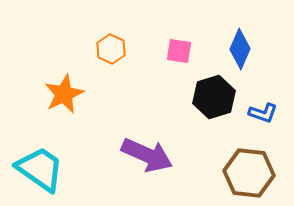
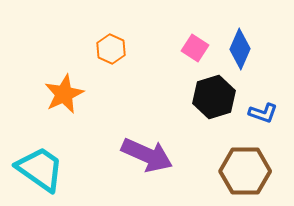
pink square: moved 16 px right, 3 px up; rotated 24 degrees clockwise
brown hexagon: moved 4 px left, 2 px up; rotated 6 degrees counterclockwise
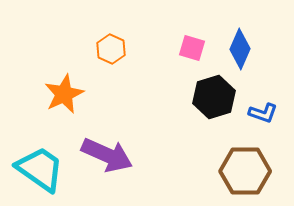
pink square: moved 3 px left; rotated 16 degrees counterclockwise
purple arrow: moved 40 px left
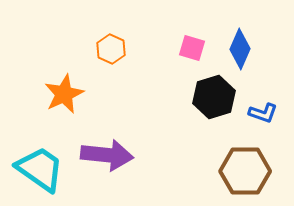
purple arrow: rotated 18 degrees counterclockwise
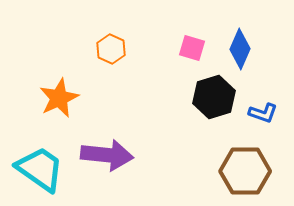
orange star: moved 5 px left, 4 px down
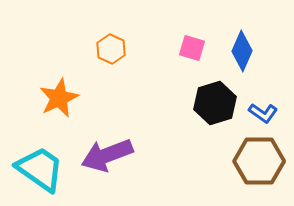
blue diamond: moved 2 px right, 2 px down
black hexagon: moved 1 px right, 6 px down
blue L-shape: rotated 16 degrees clockwise
purple arrow: rotated 153 degrees clockwise
brown hexagon: moved 14 px right, 10 px up
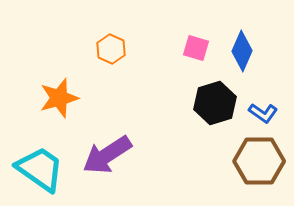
pink square: moved 4 px right
orange star: rotated 9 degrees clockwise
purple arrow: rotated 12 degrees counterclockwise
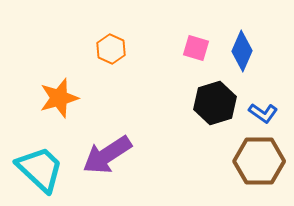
cyan trapezoid: rotated 8 degrees clockwise
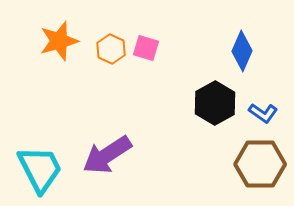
pink square: moved 50 px left
orange star: moved 57 px up
black hexagon: rotated 12 degrees counterclockwise
brown hexagon: moved 1 px right, 3 px down
cyan trapezoid: rotated 20 degrees clockwise
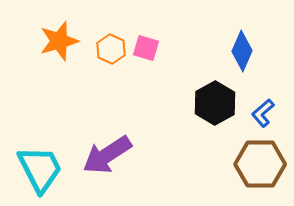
blue L-shape: rotated 104 degrees clockwise
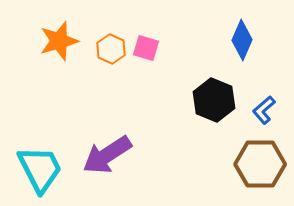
blue diamond: moved 11 px up
black hexagon: moved 1 px left, 3 px up; rotated 9 degrees counterclockwise
blue L-shape: moved 1 px right, 3 px up
